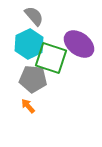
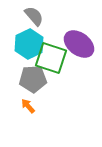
gray pentagon: rotated 8 degrees counterclockwise
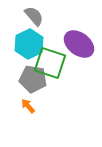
green square: moved 1 px left, 5 px down
gray pentagon: rotated 12 degrees clockwise
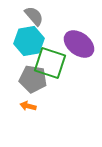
cyan hexagon: moved 3 px up; rotated 16 degrees clockwise
orange arrow: rotated 35 degrees counterclockwise
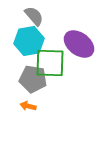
green square: rotated 16 degrees counterclockwise
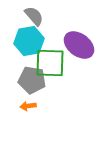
purple ellipse: moved 1 px down
gray pentagon: moved 1 px left, 1 px down
orange arrow: rotated 21 degrees counterclockwise
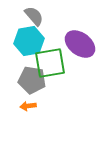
purple ellipse: moved 1 px right, 1 px up
green square: rotated 12 degrees counterclockwise
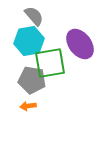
purple ellipse: rotated 16 degrees clockwise
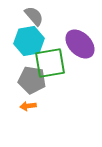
purple ellipse: rotated 8 degrees counterclockwise
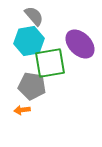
gray pentagon: moved 6 px down
orange arrow: moved 6 px left, 4 px down
